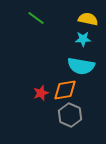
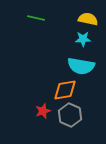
green line: rotated 24 degrees counterclockwise
red star: moved 2 px right, 18 px down
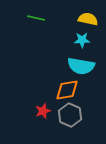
cyan star: moved 1 px left, 1 px down
orange diamond: moved 2 px right
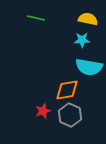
cyan semicircle: moved 8 px right, 1 px down
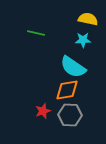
green line: moved 15 px down
cyan star: moved 1 px right
cyan semicircle: moved 16 px left; rotated 24 degrees clockwise
gray hexagon: rotated 20 degrees counterclockwise
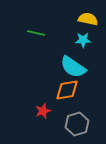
gray hexagon: moved 7 px right, 9 px down; rotated 20 degrees counterclockwise
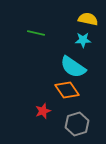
orange diamond: rotated 65 degrees clockwise
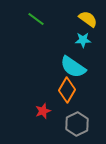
yellow semicircle: rotated 24 degrees clockwise
green line: moved 14 px up; rotated 24 degrees clockwise
orange diamond: rotated 65 degrees clockwise
gray hexagon: rotated 10 degrees counterclockwise
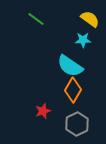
yellow semicircle: moved 2 px right
cyan semicircle: moved 3 px left, 1 px up
orange diamond: moved 6 px right
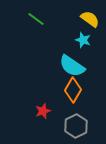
cyan star: rotated 21 degrees clockwise
cyan semicircle: moved 2 px right
gray hexagon: moved 1 px left, 2 px down
